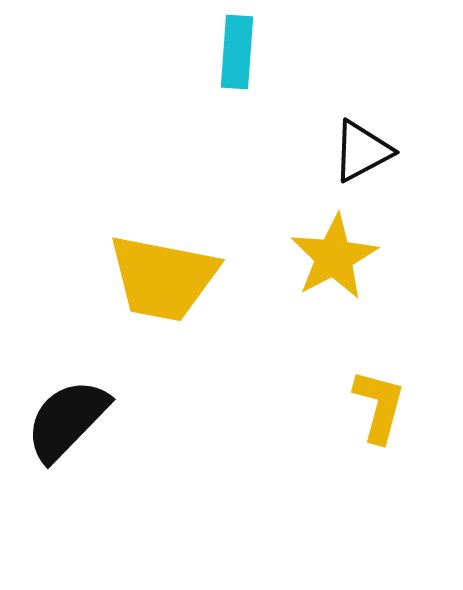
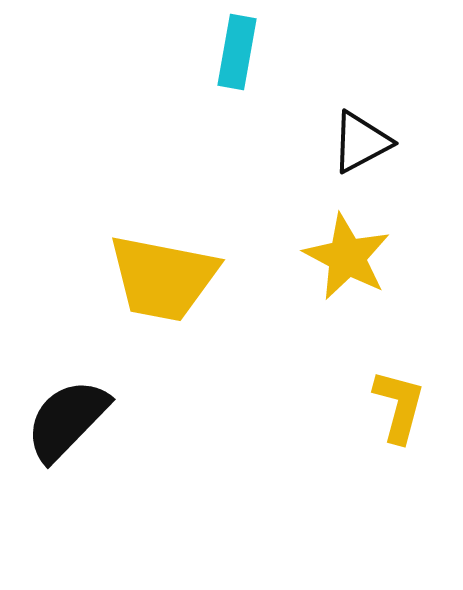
cyan rectangle: rotated 6 degrees clockwise
black triangle: moved 1 px left, 9 px up
yellow star: moved 13 px right; rotated 16 degrees counterclockwise
yellow L-shape: moved 20 px right
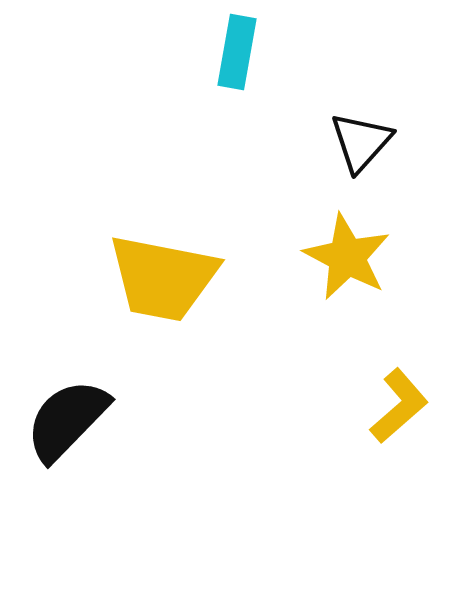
black triangle: rotated 20 degrees counterclockwise
yellow L-shape: rotated 34 degrees clockwise
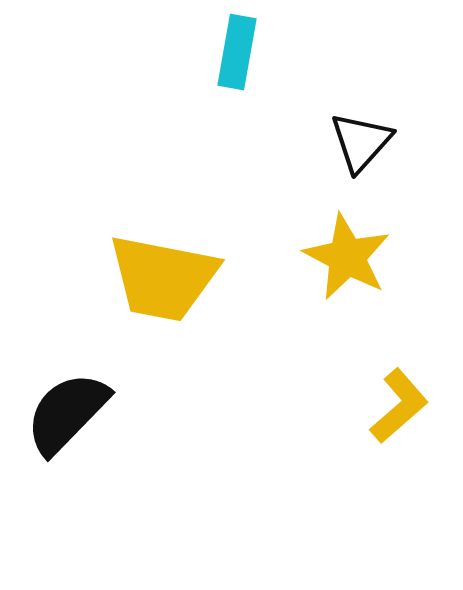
black semicircle: moved 7 px up
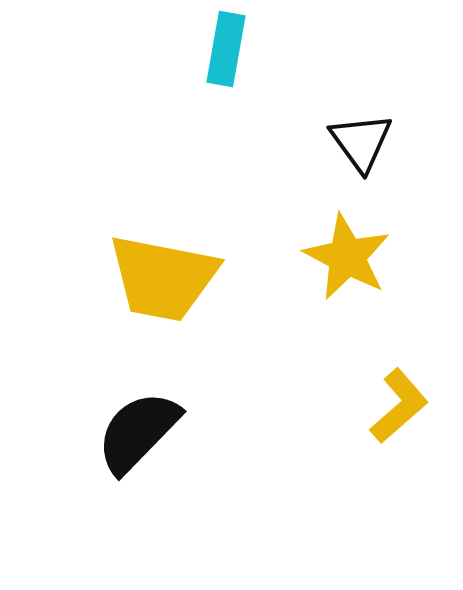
cyan rectangle: moved 11 px left, 3 px up
black triangle: rotated 18 degrees counterclockwise
black semicircle: moved 71 px right, 19 px down
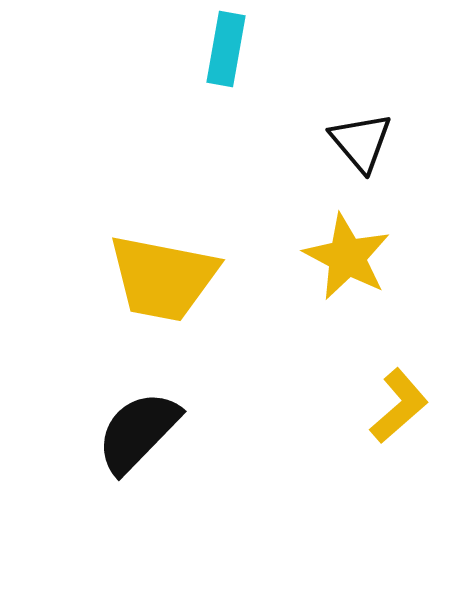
black triangle: rotated 4 degrees counterclockwise
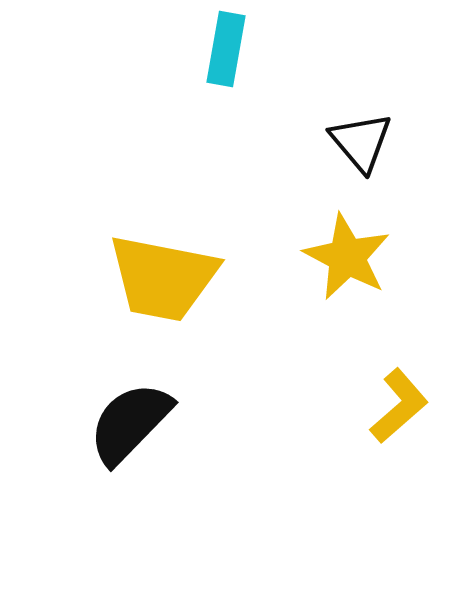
black semicircle: moved 8 px left, 9 px up
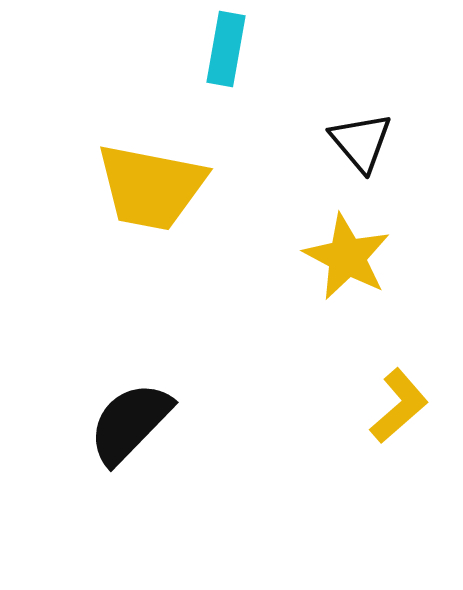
yellow trapezoid: moved 12 px left, 91 px up
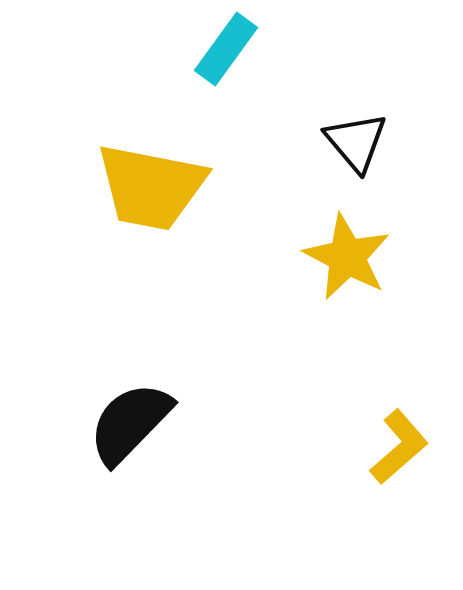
cyan rectangle: rotated 26 degrees clockwise
black triangle: moved 5 px left
yellow L-shape: moved 41 px down
